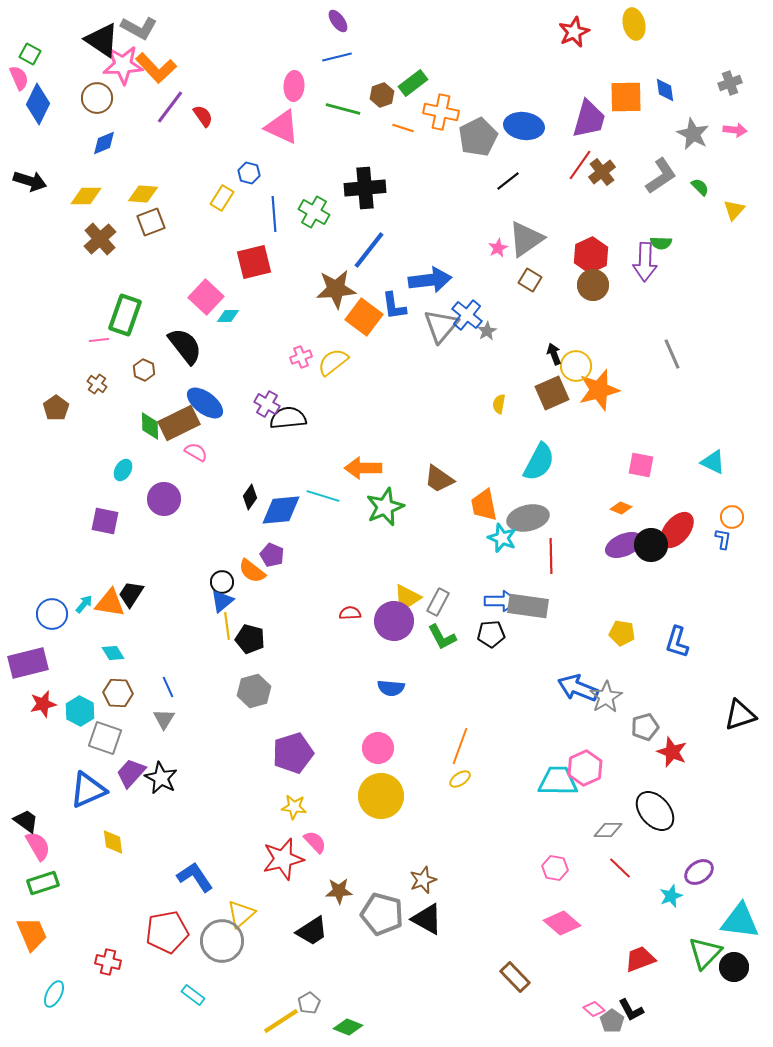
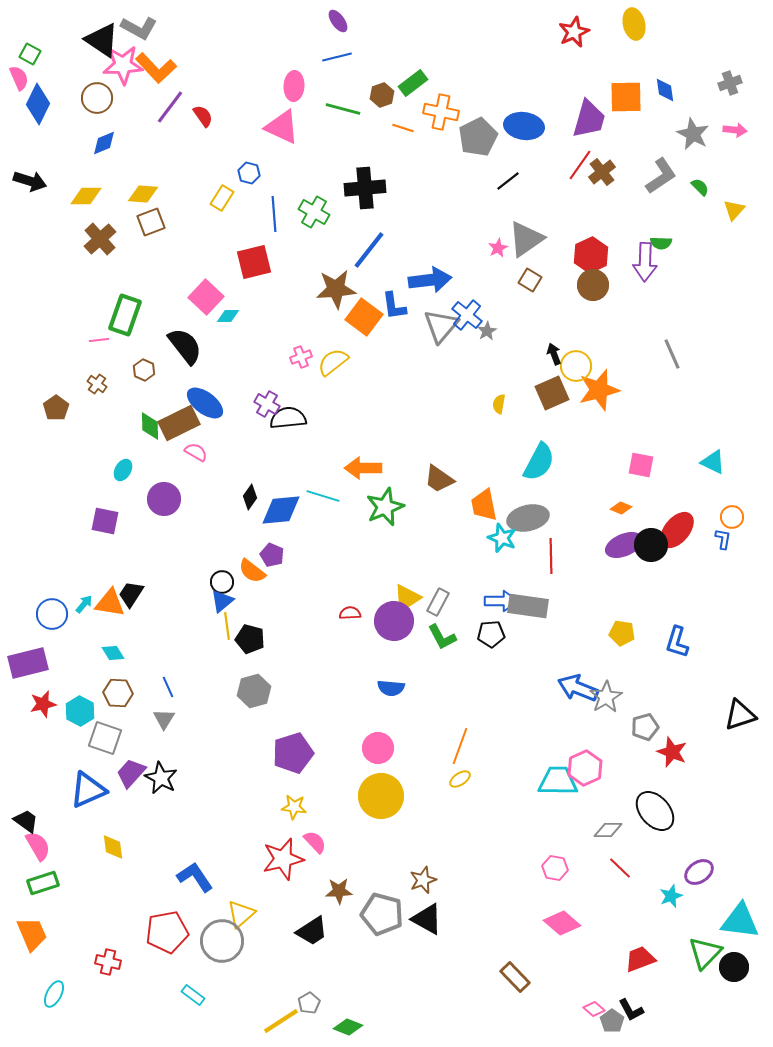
yellow diamond at (113, 842): moved 5 px down
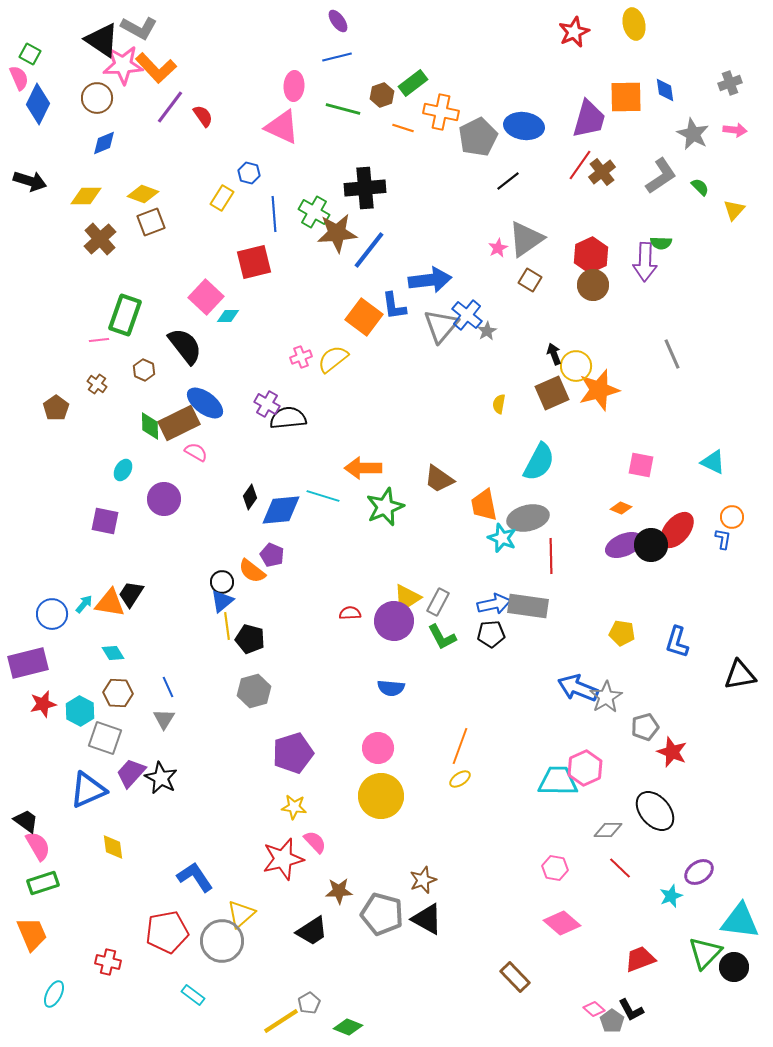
yellow diamond at (143, 194): rotated 16 degrees clockwise
brown star at (336, 289): moved 1 px right, 56 px up
yellow semicircle at (333, 362): moved 3 px up
blue arrow at (501, 601): moved 7 px left, 3 px down; rotated 12 degrees counterclockwise
black triangle at (740, 715): moved 40 px up; rotated 8 degrees clockwise
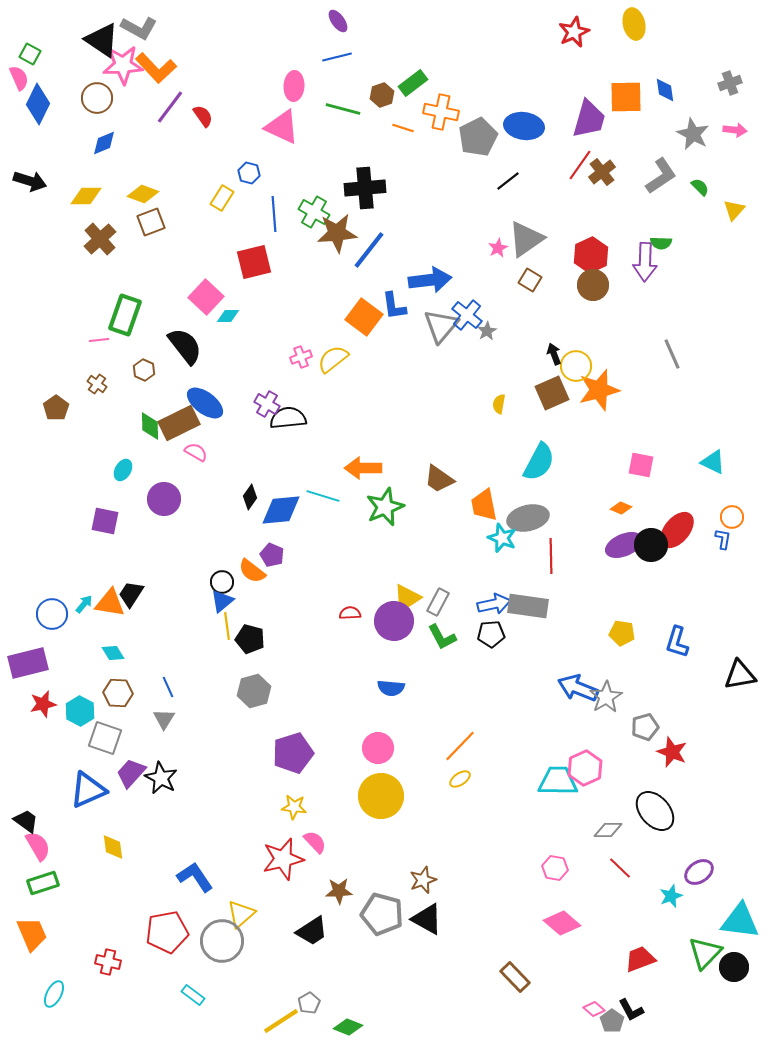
orange line at (460, 746): rotated 24 degrees clockwise
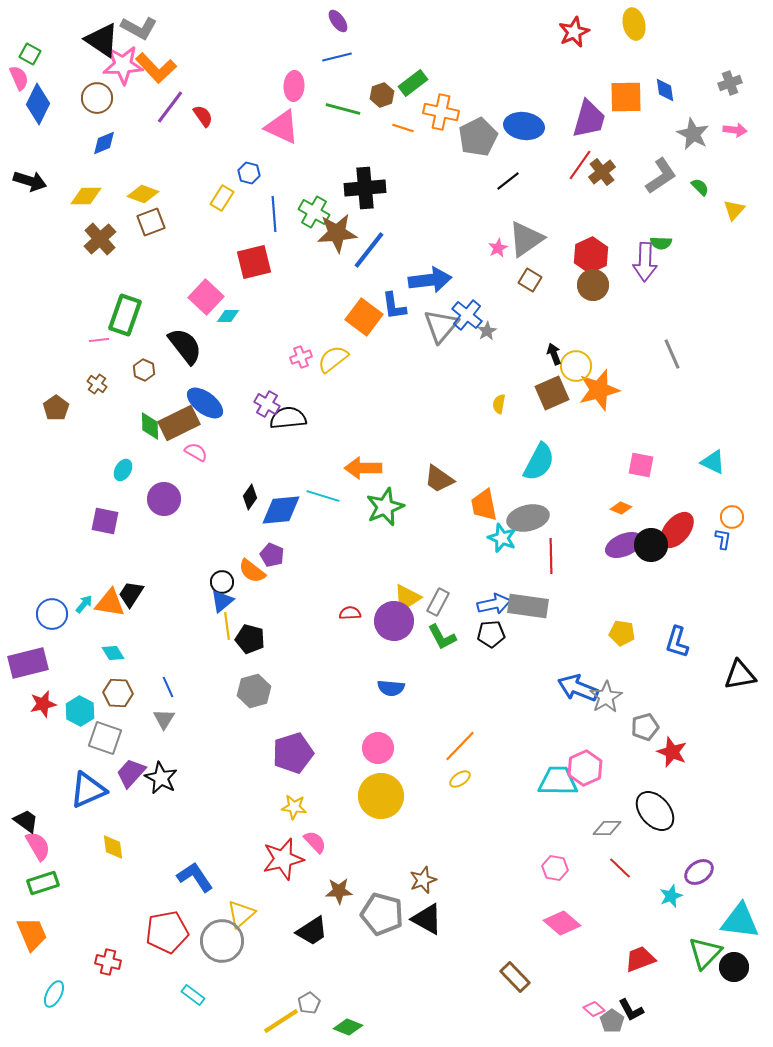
gray diamond at (608, 830): moved 1 px left, 2 px up
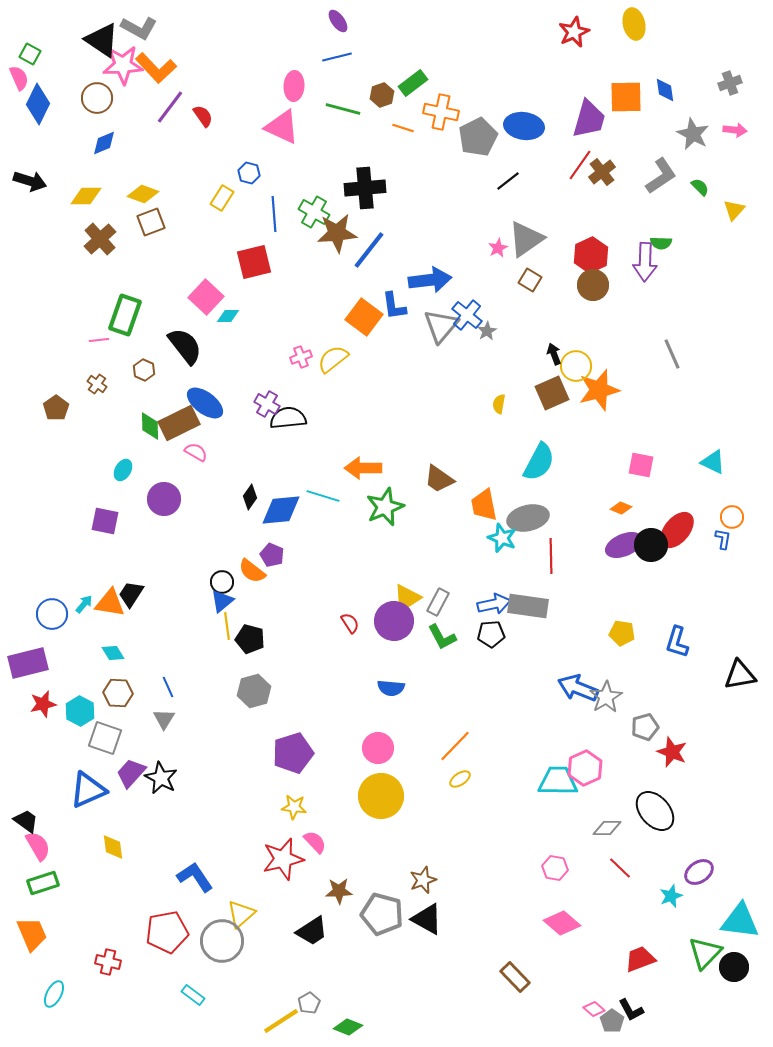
red semicircle at (350, 613): moved 10 px down; rotated 60 degrees clockwise
orange line at (460, 746): moved 5 px left
